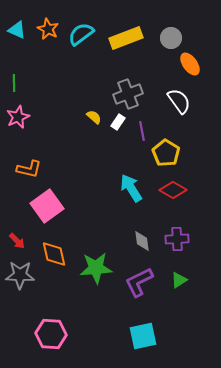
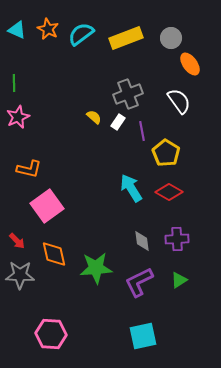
red diamond: moved 4 px left, 2 px down
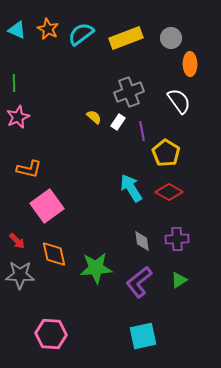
orange ellipse: rotated 35 degrees clockwise
gray cross: moved 1 px right, 2 px up
purple L-shape: rotated 12 degrees counterclockwise
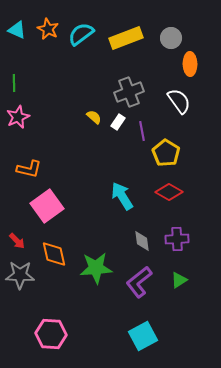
cyan arrow: moved 9 px left, 8 px down
cyan square: rotated 16 degrees counterclockwise
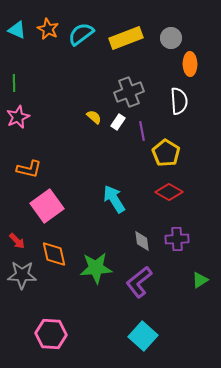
white semicircle: rotated 32 degrees clockwise
cyan arrow: moved 8 px left, 3 px down
gray star: moved 2 px right
green triangle: moved 21 px right
cyan square: rotated 20 degrees counterclockwise
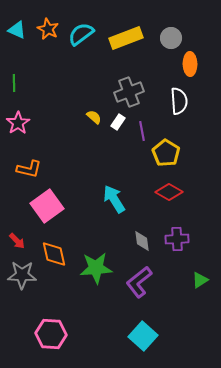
pink star: moved 6 px down; rotated 10 degrees counterclockwise
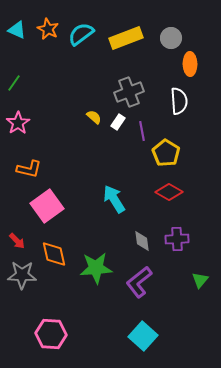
green line: rotated 36 degrees clockwise
green triangle: rotated 18 degrees counterclockwise
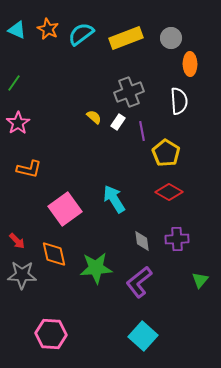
pink square: moved 18 px right, 3 px down
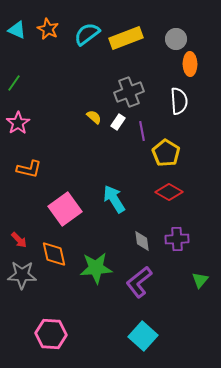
cyan semicircle: moved 6 px right
gray circle: moved 5 px right, 1 px down
red arrow: moved 2 px right, 1 px up
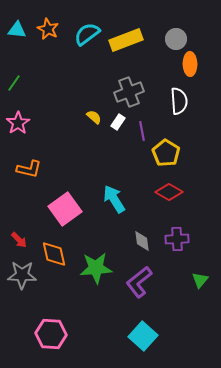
cyan triangle: rotated 18 degrees counterclockwise
yellow rectangle: moved 2 px down
